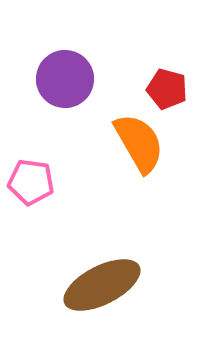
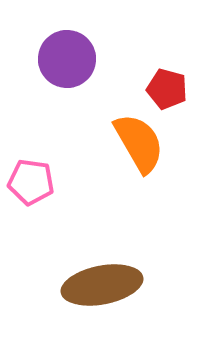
purple circle: moved 2 px right, 20 px up
brown ellipse: rotated 16 degrees clockwise
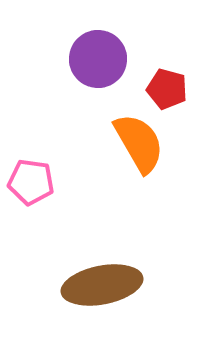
purple circle: moved 31 px right
